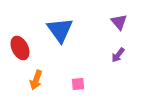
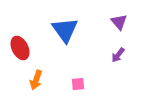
blue triangle: moved 5 px right
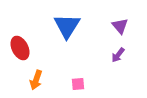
purple triangle: moved 1 px right, 4 px down
blue triangle: moved 2 px right, 4 px up; rotated 8 degrees clockwise
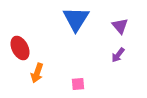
blue triangle: moved 9 px right, 7 px up
orange arrow: moved 1 px right, 7 px up
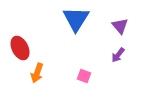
pink square: moved 6 px right, 8 px up; rotated 24 degrees clockwise
